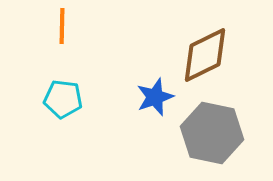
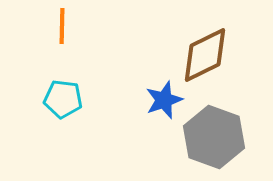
blue star: moved 9 px right, 3 px down
gray hexagon: moved 2 px right, 4 px down; rotated 8 degrees clockwise
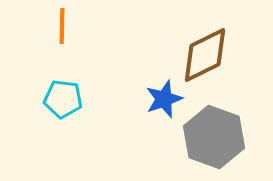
blue star: moved 1 px up
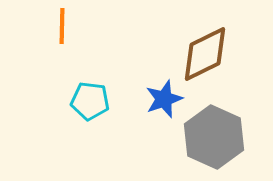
brown diamond: moved 1 px up
cyan pentagon: moved 27 px right, 2 px down
gray hexagon: rotated 4 degrees clockwise
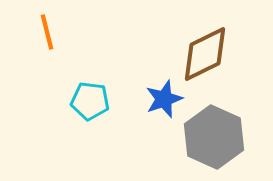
orange line: moved 15 px left, 6 px down; rotated 15 degrees counterclockwise
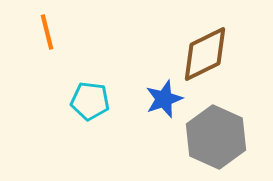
gray hexagon: moved 2 px right
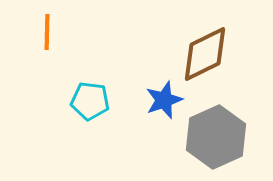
orange line: rotated 15 degrees clockwise
blue star: moved 1 px down
gray hexagon: rotated 12 degrees clockwise
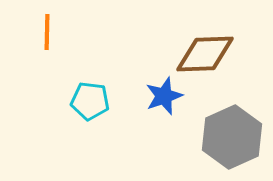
brown diamond: rotated 24 degrees clockwise
blue star: moved 4 px up
gray hexagon: moved 16 px right
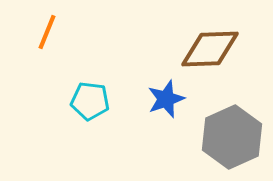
orange line: rotated 21 degrees clockwise
brown diamond: moved 5 px right, 5 px up
blue star: moved 2 px right, 3 px down
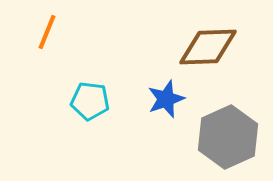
brown diamond: moved 2 px left, 2 px up
gray hexagon: moved 4 px left
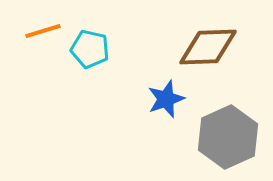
orange line: moved 4 px left, 1 px up; rotated 51 degrees clockwise
cyan pentagon: moved 52 px up; rotated 6 degrees clockwise
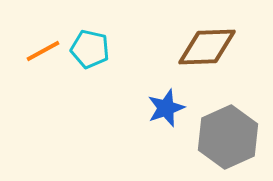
orange line: moved 20 px down; rotated 12 degrees counterclockwise
brown diamond: moved 1 px left
blue star: moved 9 px down
